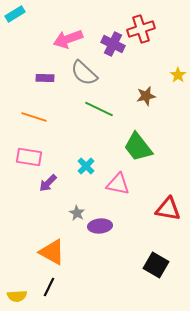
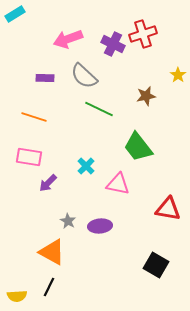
red cross: moved 2 px right, 5 px down
gray semicircle: moved 3 px down
gray star: moved 9 px left, 8 px down
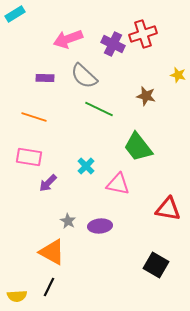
yellow star: rotated 21 degrees counterclockwise
brown star: rotated 24 degrees clockwise
